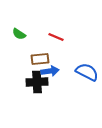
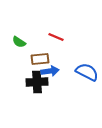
green semicircle: moved 8 px down
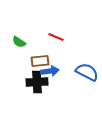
brown rectangle: moved 2 px down
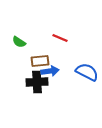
red line: moved 4 px right, 1 px down
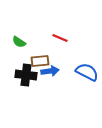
black cross: moved 11 px left, 7 px up; rotated 10 degrees clockwise
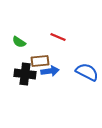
red line: moved 2 px left, 1 px up
black cross: moved 1 px left, 1 px up
